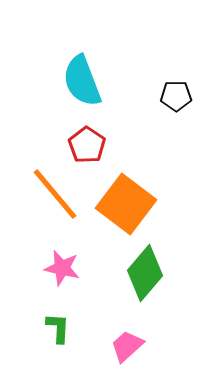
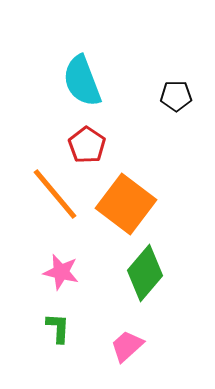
pink star: moved 1 px left, 4 px down
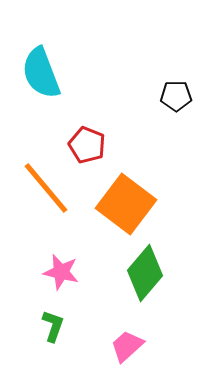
cyan semicircle: moved 41 px left, 8 px up
red pentagon: rotated 12 degrees counterclockwise
orange line: moved 9 px left, 6 px up
green L-shape: moved 5 px left, 2 px up; rotated 16 degrees clockwise
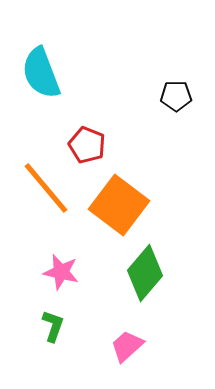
orange square: moved 7 px left, 1 px down
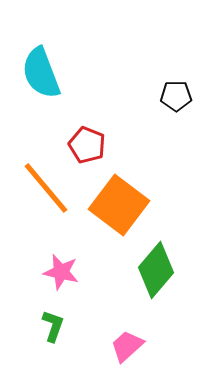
green diamond: moved 11 px right, 3 px up
